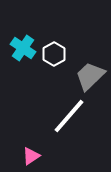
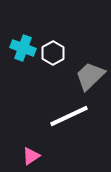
cyan cross: rotated 15 degrees counterclockwise
white hexagon: moved 1 px left, 1 px up
white line: rotated 24 degrees clockwise
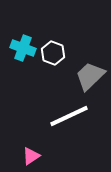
white hexagon: rotated 10 degrees counterclockwise
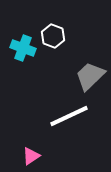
white hexagon: moved 17 px up
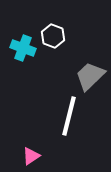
white line: rotated 51 degrees counterclockwise
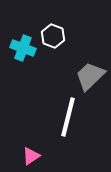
white line: moved 1 px left, 1 px down
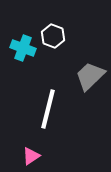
white line: moved 20 px left, 8 px up
